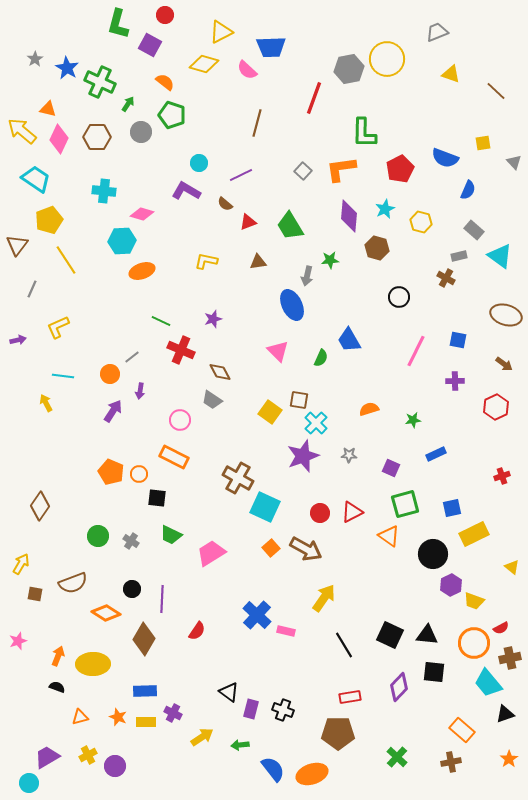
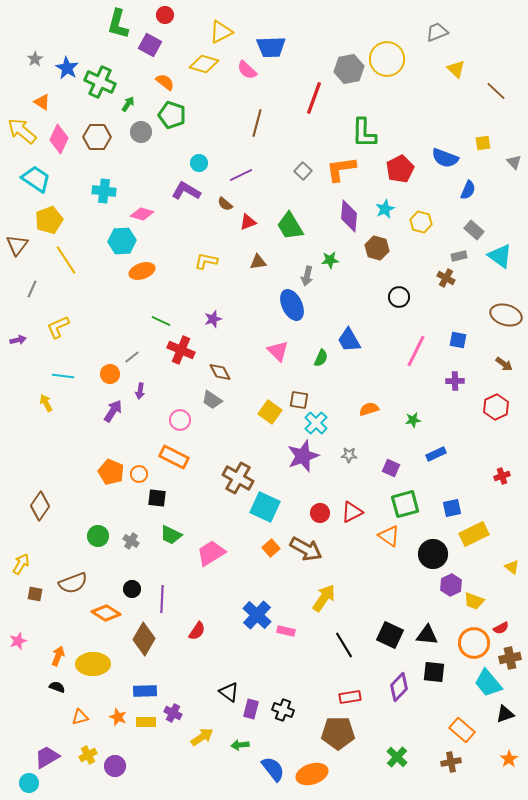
yellow triangle at (451, 74): moved 5 px right, 5 px up; rotated 24 degrees clockwise
orange triangle at (48, 109): moved 6 px left, 7 px up; rotated 18 degrees clockwise
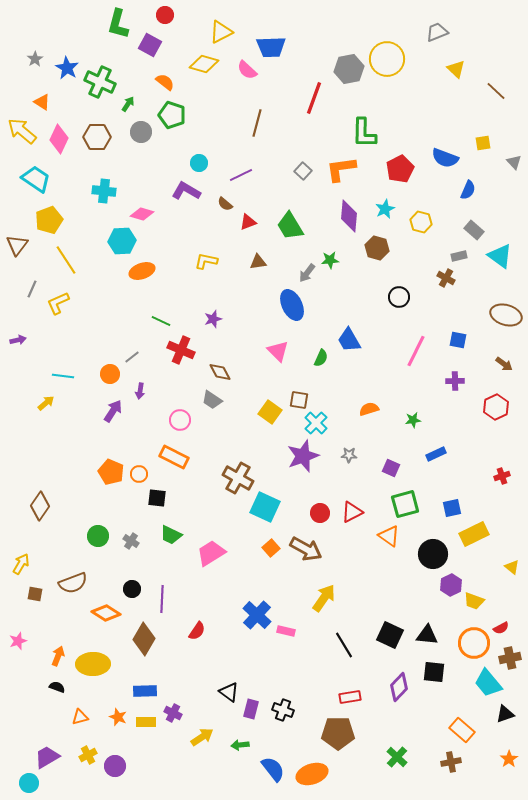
gray arrow at (307, 276): moved 3 px up; rotated 24 degrees clockwise
yellow L-shape at (58, 327): moved 24 px up
yellow arrow at (46, 403): rotated 78 degrees clockwise
